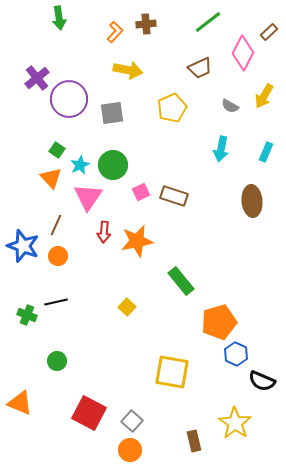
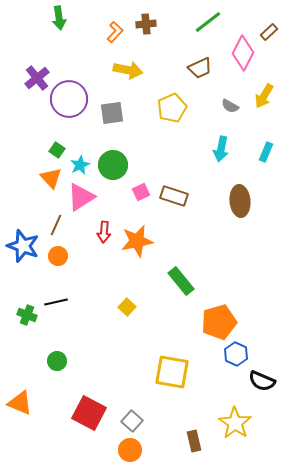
pink triangle at (88, 197): moved 7 px left; rotated 24 degrees clockwise
brown ellipse at (252, 201): moved 12 px left
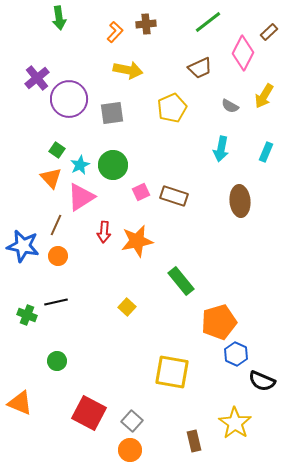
blue star at (23, 246): rotated 8 degrees counterclockwise
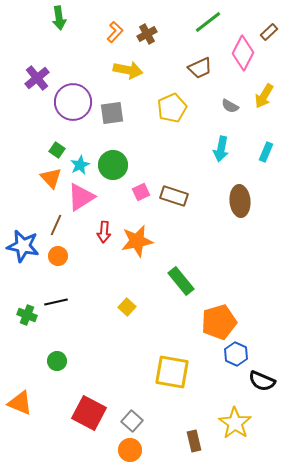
brown cross at (146, 24): moved 1 px right, 10 px down; rotated 24 degrees counterclockwise
purple circle at (69, 99): moved 4 px right, 3 px down
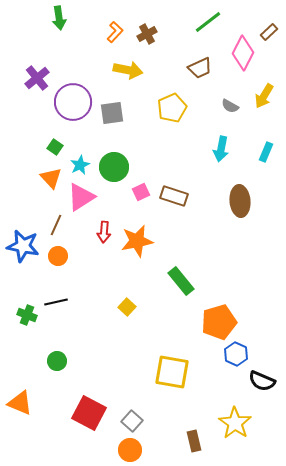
green square at (57, 150): moved 2 px left, 3 px up
green circle at (113, 165): moved 1 px right, 2 px down
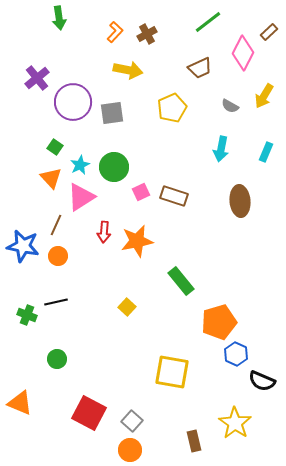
green circle at (57, 361): moved 2 px up
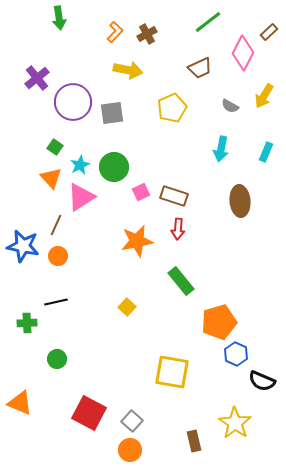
red arrow at (104, 232): moved 74 px right, 3 px up
green cross at (27, 315): moved 8 px down; rotated 24 degrees counterclockwise
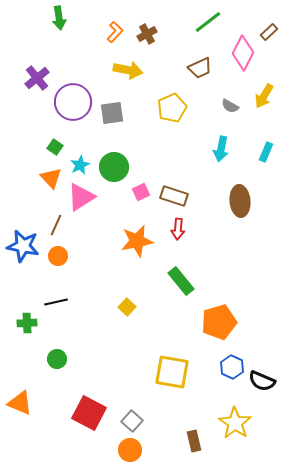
blue hexagon at (236, 354): moved 4 px left, 13 px down
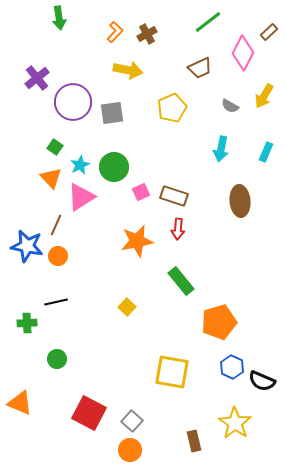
blue star at (23, 246): moved 4 px right
